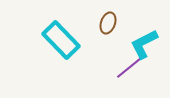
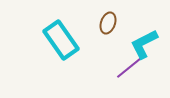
cyan rectangle: rotated 9 degrees clockwise
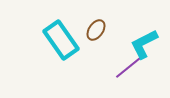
brown ellipse: moved 12 px left, 7 px down; rotated 15 degrees clockwise
purple line: moved 1 px left
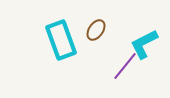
cyan rectangle: rotated 15 degrees clockwise
purple line: moved 4 px left, 1 px up; rotated 12 degrees counterclockwise
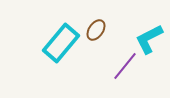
cyan rectangle: moved 3 px down; rotated 60 degrees clockwise
cyan L-shape: moved 5 px right, 5 px up
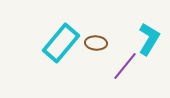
brown ellipse: moved 13 px down; rotated 60 degrees clockwise
cyan L-shape: rotated 148 degrees clockwise
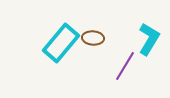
brown ellipse: moved 3 px left, 5 px up
purple line: rotated 8 degrees counterclockwise
